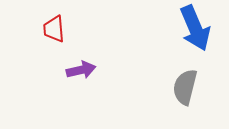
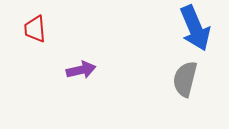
red trapezoid: moved 19 px left
gray semicircle: moved 8 px up
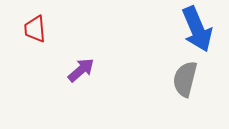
blue arrow: moved 2 px right, 1 px down
purple arrow: rotated 28 degrees counterclockwise
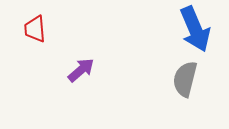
blue arrow: moved 2 px left
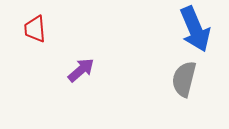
gray semicircle: moved 1 px left
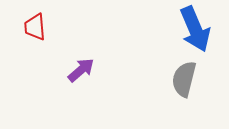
red trapezoid: moved 2 px up
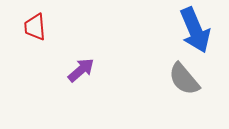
blue arrow: moved 1 px down
gray semicircle: rotated 54 degrees counterclockwise
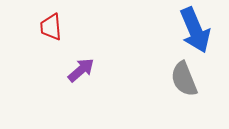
red trapezoid: moved 16 px right
gray semicircle: rotated 18 degrees clockwise
